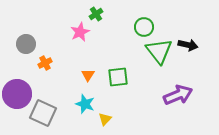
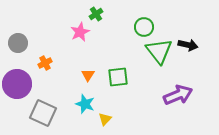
gray circle: moved 8 px left, 1 px up
purple circle: moved 10 px up
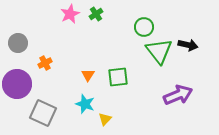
pink star: moved 10 px left, 18 px up
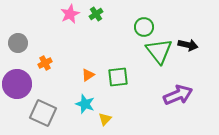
orange triangle: rotated 24 degrees clockwise
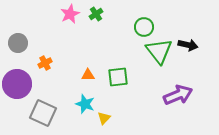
orange triangle: rotated 32 degrees clockwise
yellow triangle: moved 1 px left, 1 px up
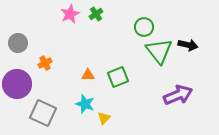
green square: rotated 15 degrees counterclockwise
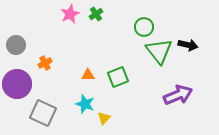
gray circle: moved 2 px left, 2 px down
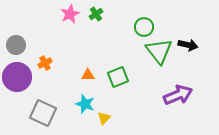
purple circle: moved 7 px up
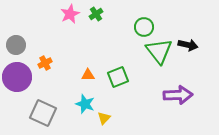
purple arrow: rotated 20 degrees clockwise
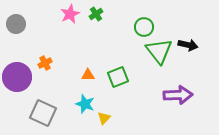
gray circle: moved 21 px up
